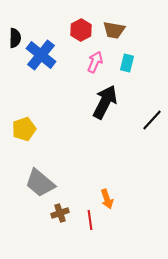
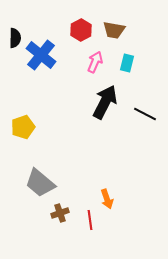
black line: moved 7 px left, 6 px up; rotated 75 degrees clockwise
yellow pentagon: moved 1 px left, 2 px up
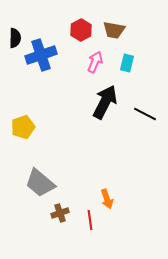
blue cross: rotated 32 degrees clockwise
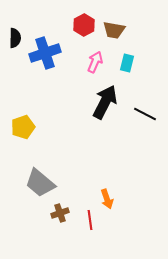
red hexagon: moved 3 px right, 5 px up
blue cross: moved 4 px right, 2 px up
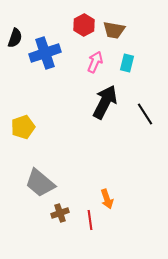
black semicircle: rotated 18 degrees clockwise
black line: rotated 30 degrees clockwise
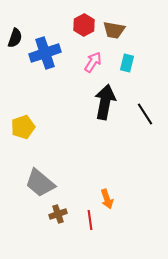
pink arrow: moved 2 px left; rotated 10 degrees clockwise
black arrow: rotated 16 degrees counterclockwise
brown cross: moved 2 px left, 1 px down
